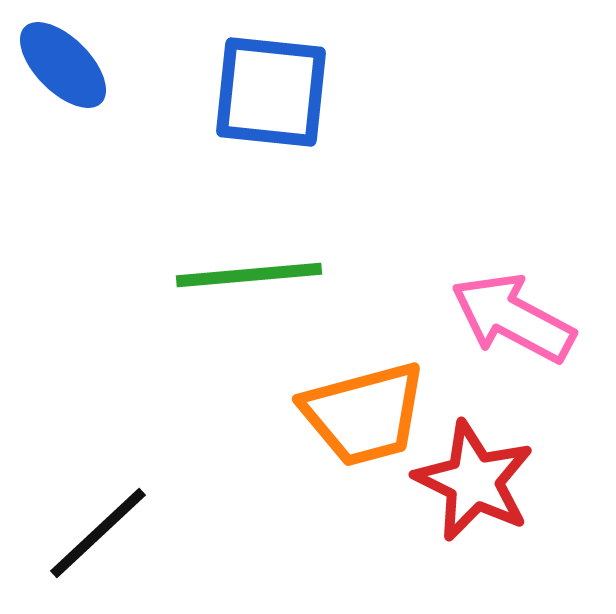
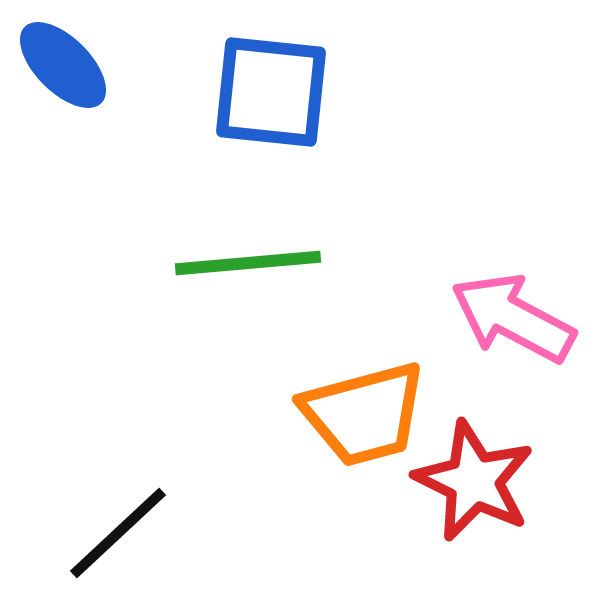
green line: moved 1 px left, 12 px up
black line: moved 20 px right
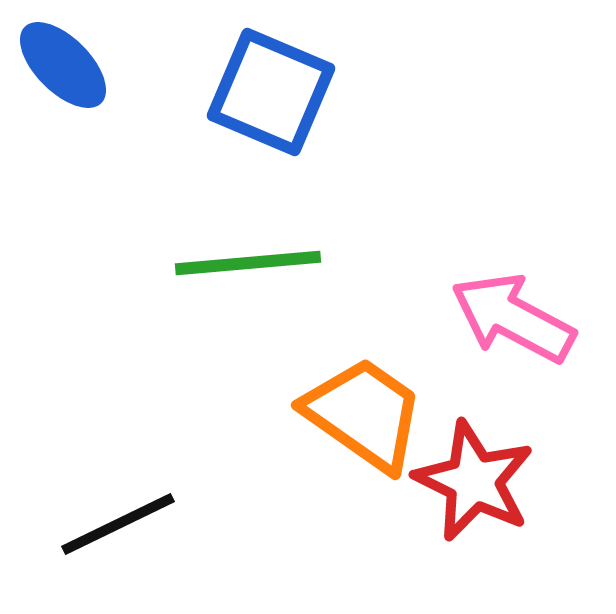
blue square: rotated 17 degrees clockwise
orange trapezoid: rotated 130 degrees counterclockwise
black line: moved 9 px up; rotated 17 degrees clockwise
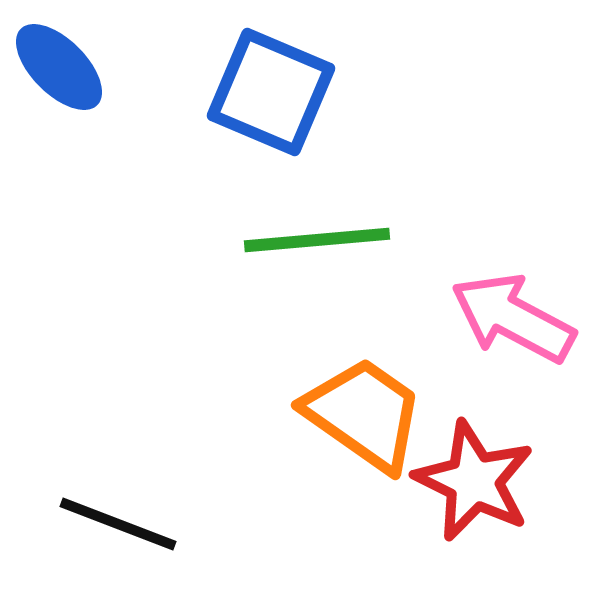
blue ellipse: moved 4 px left, 2 px down
green line: moved 69 px right, 23 px up
black line: rotated 47 degrees clockwise
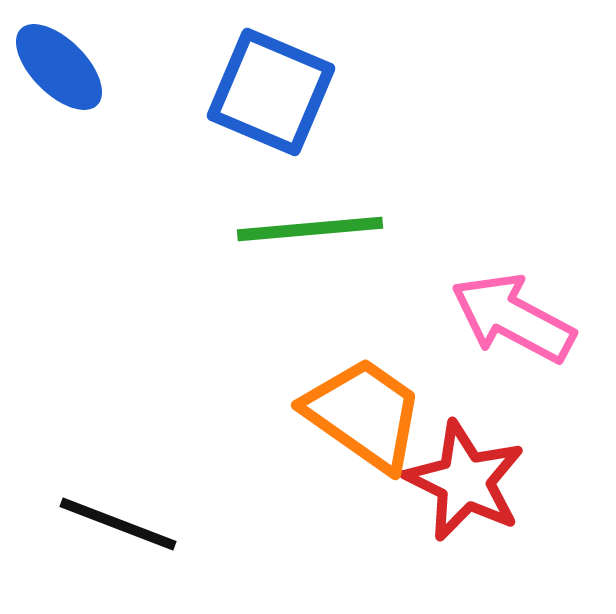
green line: moved 7 px left, 11 px up
red star: moved 9 px left
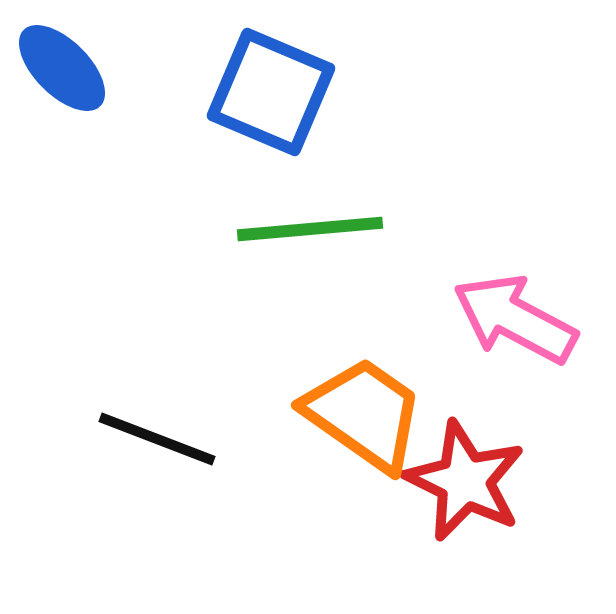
blue ellipse: moved 3 px right, 1 px down
pink arrow: moved 2 px right, 1 px down
black line: moved 39 px right, 85 px up
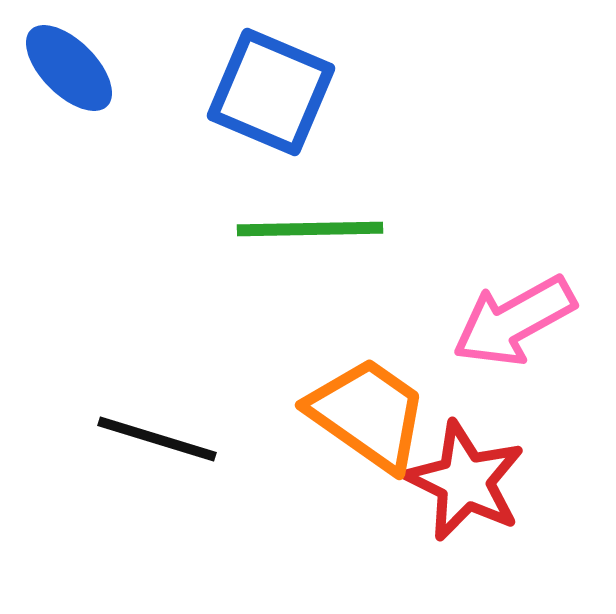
blue ellipse: moved 7 px right
green line: rotated 4 degrees clockwise
pink arrow: moved 1 px left, 2 px down; rotated 57 degrees counterclockwise
orange trapezoid: moved 4 px right
black line: rotated 4 degrees counterclockwise
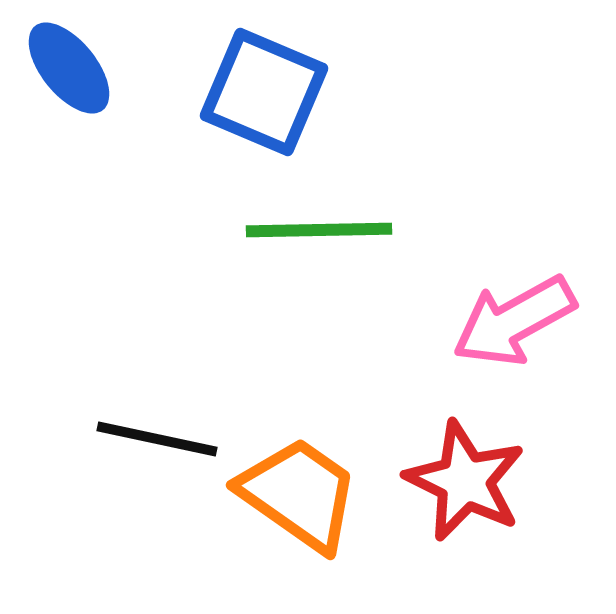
blue ellipse: rotated 6 degrees clockwise
blue square: moved 7 px left
green line: moved 9 px right, 1 px down
orange trapezoid: moved 69 px left, 80 px down
black line: rotated 5 degrees counterclockwise
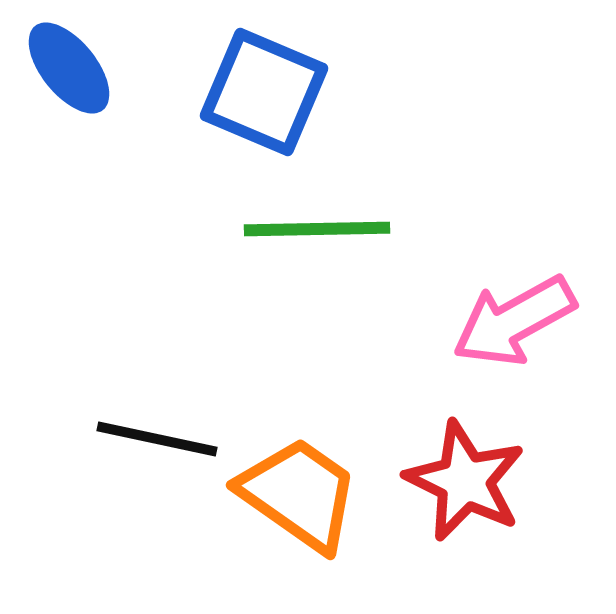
green line: moved 2 px left, 1 px up
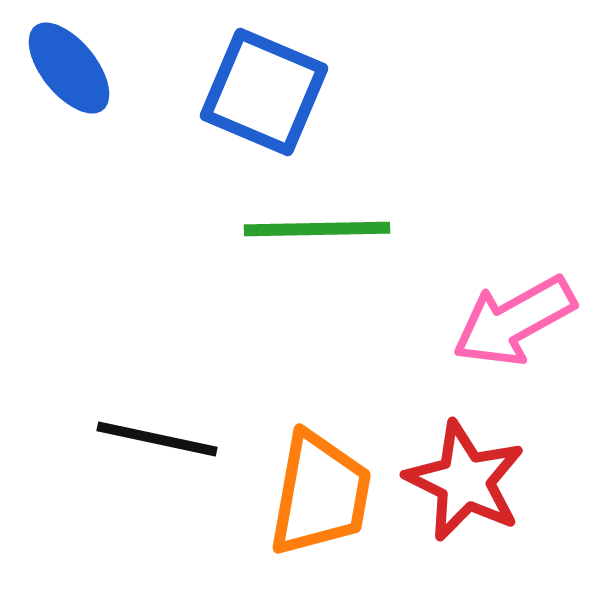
orange trapezoid: moved 21 px right; rotated 65 degrees clockwise
